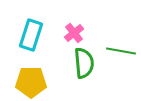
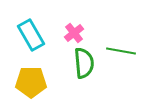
cyan rectangle: rotated 48 degrees counterclockwise
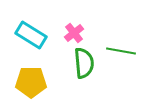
cyan rectangle: rotated 28 degrees counterclockwise
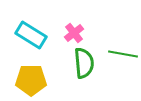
green line: moved 2 px right, 3 px down
yellow pentagon: moved 2 px up
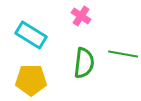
pink cross: moved 7 px right, 17 px up; rotated 18 degrees counterclockwise
green semicircle: rotated 12 degrees clockwise
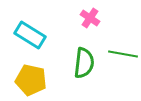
pink cross: moved 9 px right, 2 px down
cyan rectangle: moved 1 px left
yellow pentagon: rotated 12 degrees clockwise
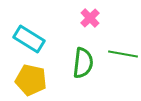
pink cross: rotated 12 degrees clockwise
cyan rectangle: moved 1 px left, 4 px down
green semicircle: moved 1 px left
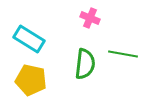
pink cross: rotated 24 degrees counterclockwise
green semicircle: moved 2 px right, 1 px down
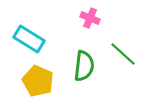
green line: rotated 32 degrees clockwise
green semicircle: moved 1 px left, 2 px down
yellow pentagon: moved 7 px right, 1 px down; rotated 12 degrees clockwise
